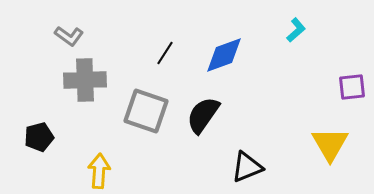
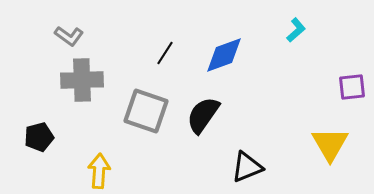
gray cross: moved 3 px left
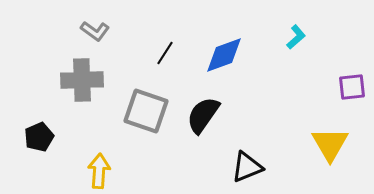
cyan L-shape: moved 7 px down
gray L-shape: moved 26 px right, 5 px up
black pentagon: rotated 8 degrees counterclockwise
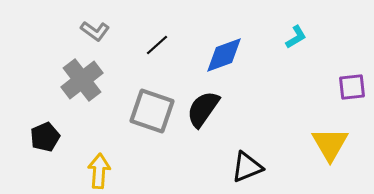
cyan L-shape: rotated 10 degrees clockwise
black line: moved 8 px left, 8 px up; rotated 15 degrees clockwise
gray cross: rotated 36 degrees counterclockwise
gray square: moved 6 px right
black semicircle: moved 6 px up
black pentagon: moved 6 px right
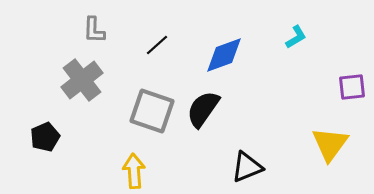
gray L-shape: moved 1 px left, 1 px up; rotated 56 degrees clockwise
yellow triangle: rotated 6 degrees clockwise
yellow arrow: moved 35 px right; rotated 8 degrees counterclockwise
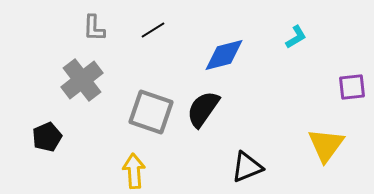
gray L-shape: moved 2 px up
black line: moved 4 px left, 15 px up; rotated 10 degrees clockwise
blue diamond: rotated 6 degrees clockwise
gray square: moved 1 px left, 1 px down
black pentagon: moved 2 px right
yellow triangle: moved 4 px left, 1 px down
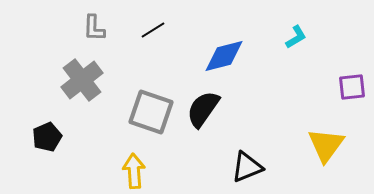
blue diamond: moved 1 px down
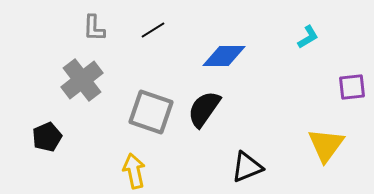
cyan L-shape: moved 12 px right
blue diamond: rotated 15 degrees clockwise
black semicircle: moved 1 px right
yellow arrow: rotated 8 degrees counterclockwise
